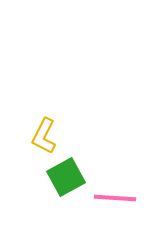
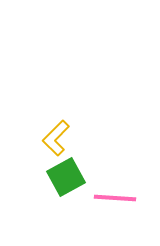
yellow L-shape: moved 12 px right, 2 px down; rotated 18 degrees clockwise
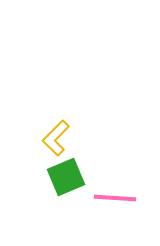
green square: rotated 6 degrees clockwise
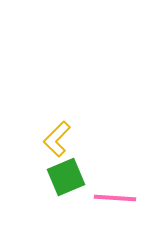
yellow L-shape: moved 1 px right, 1 px down
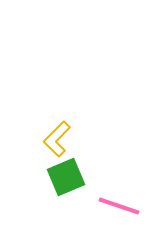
pink line: moved 4 px right, 8 px down; rotated 15 degrees clockwise
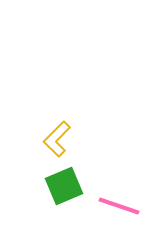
green square: moved 2 px left, 9 px down
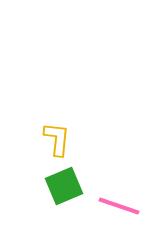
yellow L-shape: rotated 141 degrees clockwise
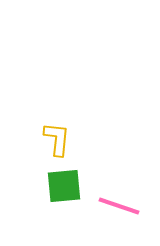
green square: rotated 18 degrees clockwise
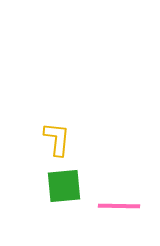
pink line: rotated 18 degrees counterclockwise
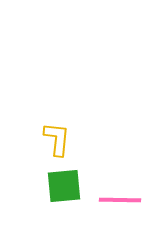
pink line: moved 1 px right, 6 px up
